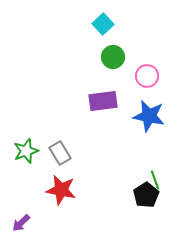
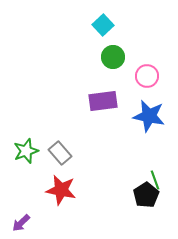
cyan square: moved 1 px down
gray rectangle: rotated 10 degrees counterclockwise
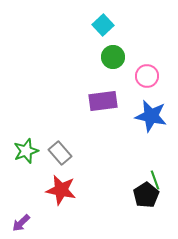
blue star: moved 2 px right
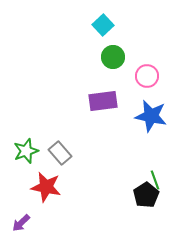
red star: moved 15 px left, 3 px up
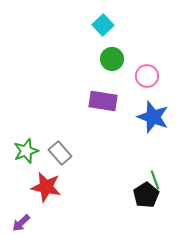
green circle: moved 1 px left, 2 px down
purple rectangle: rotated 16 degrees clockwise
blue star: moved 2 px right, 1 px down; rotated 8 degrees clockwise
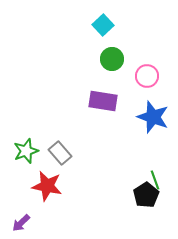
red star: moved 1 px right, 1 px up
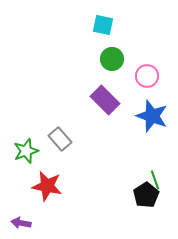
cyan square: rotated 35 degrees counterclockwise
purple rectangle: moved 2 px right, 1 px up; rotated 36 degrees clockwise
blue star: moved 1 px left, 1 px up
gray rectangle: moved 14 px up
purple arrow: rotated 54 degrees clockwise
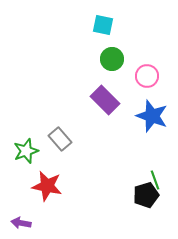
black pentagon: rotated 15 degrees clockwise
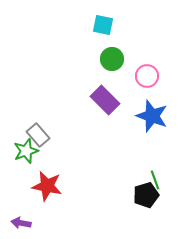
gray rectangle: moved 22 px left, 4 px up
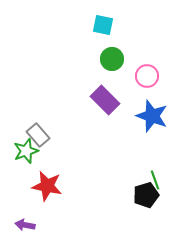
purple arrow: moved 4 px right, 2 px down
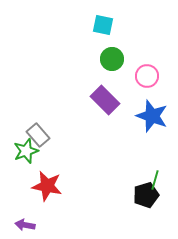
green line: rotated 36 degrees clockwise
